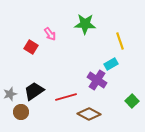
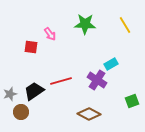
yellow line: moved 5 px right, 16 px up; rotated 12 degrees counterclockwise
red square: rotated 24 degrees counterclockwise
red line: moved 5 px left, 16 px up
green square: rotated 24 degrees clockwise
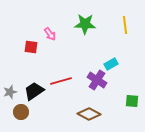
yellow line: rotated 24 degrees clockwise
gray star: moved 2 px up
green square: rotated 24 degrees clockwise
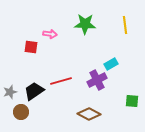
pink arrow: rotated 48 degrees counterclockwise
purple cross: rotated 30 degrees clockwise
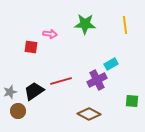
brown circle: moved 3 px left, 1 px up
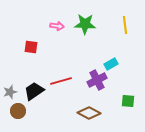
pink arrow: moved 7 px right, 8 px up
green square: moved 4 px left
brown diamond: moved 1 px up
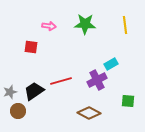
pink arrow: moved 8 px left
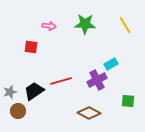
yellow line: rotated 24 degrees counterclockwise
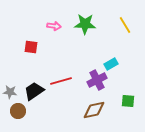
pink arrow: moved 5 px right
gray star: rotated 24 degrees clockwise
brown diamond: moved 5 px right, 3 px up; rotated 40 degrees counterclockwise
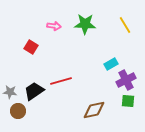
red square: rotated 24 degrees clockwise
purple cross: moved 29 px right
